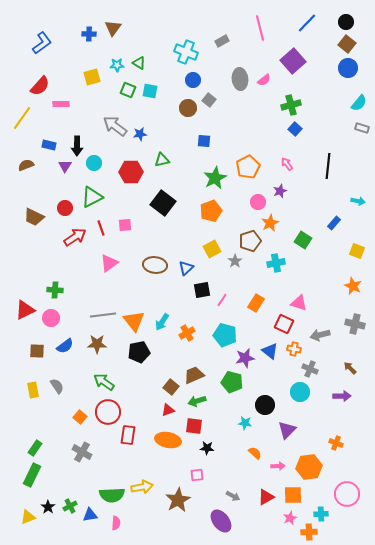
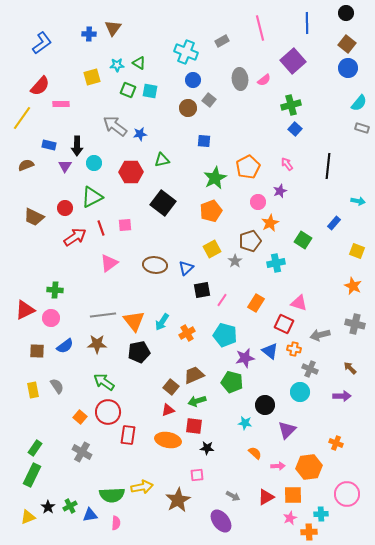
black circle at (346, 22): moved 9 px up
blue line at (307, 23): rotated 45 degrees counterclockwise
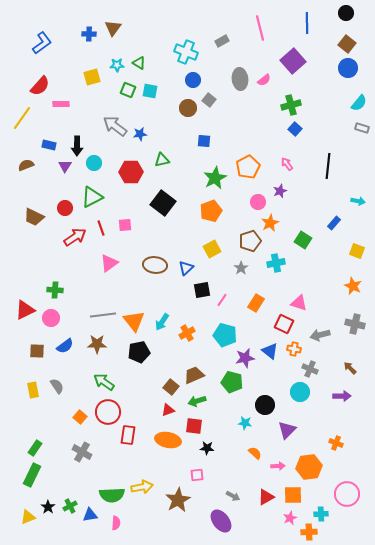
gray star at (235, 261): moved 6 px right, 7 px down
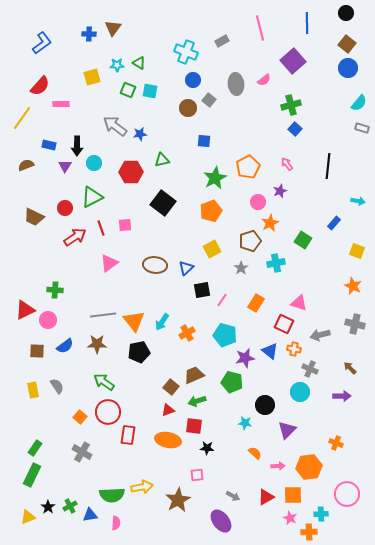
gray ellipse at (240, 79): moved 4 px left, 5 px down
pink circle at (51, 318): moved 3 px left, 2 px down
pink star at (290, 518): rotated 24 degrees counterclockwise
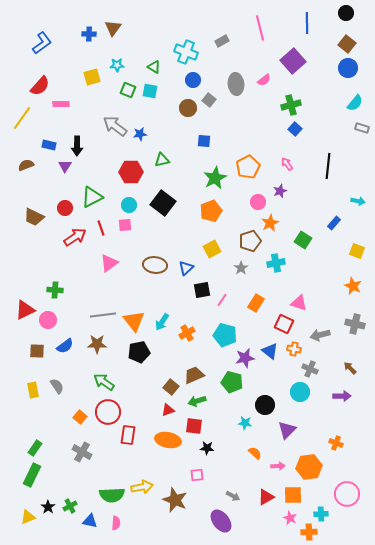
green triangle at (139, 63): moved 15 px right, 4 px down
cyan semicircle at (359, 103): moved 4 px left
cyan circle at (94, 163): moved 35 px right, 42 px down
brown star at (178, 500): moved 3 px left; rotated 20 degrees counterclockwise
blue triangle at (90, 515): moved 6 px down; rotated 21 degrees clockwise
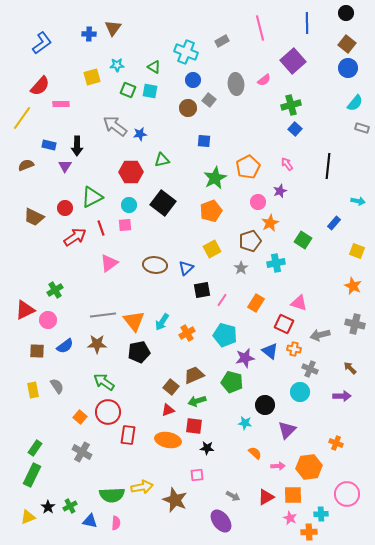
green cross at (55, 290): rotated 35 degrees counterclockwise
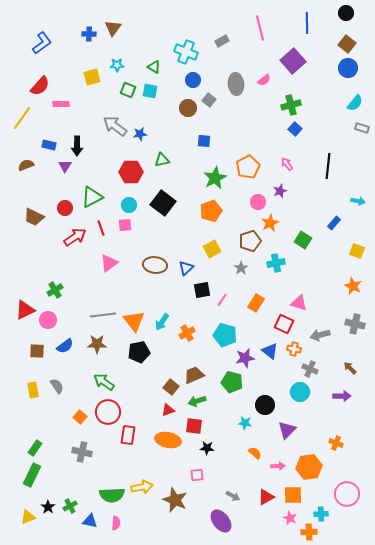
gray cross at (82, 452): rotated 18 degrees counterclockwise
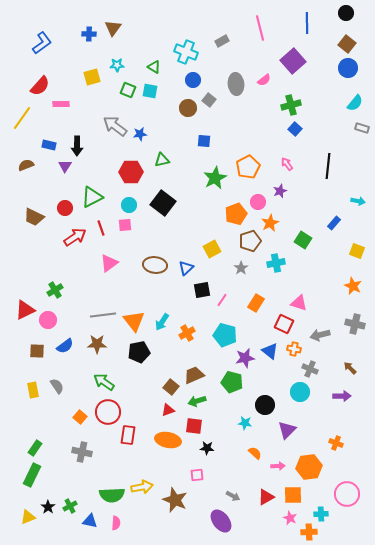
orange pentagon at (211, 211): moved 25 px right, 3 px down
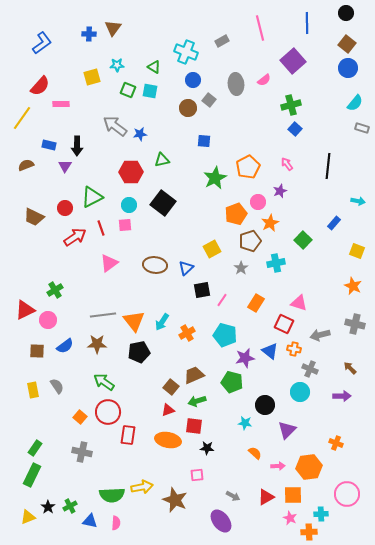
green square at (303, 240): rotated 12 degrees clockwise
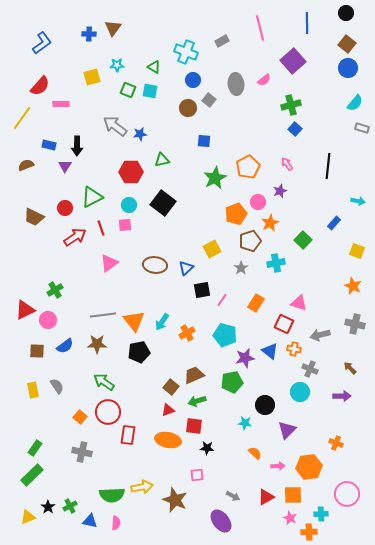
green pentagon at (232, 382): rotated 25 degrees counterclockwise
green rectangle at (32, 475): rotated 20 degrees clockwise
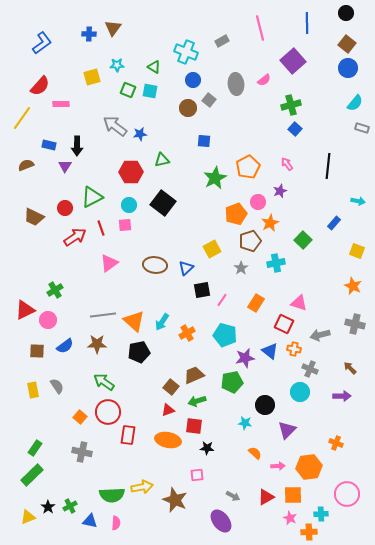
orange triangle at (134, 321): rotated 10 degrees counterclockwise
